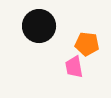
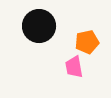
orange pentagon: moved 2 px up; rotated 20 degrees counterclockwise
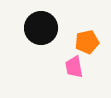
black circle: moved 2 px right, 2 px down
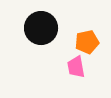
pink trapezoid: moved 2 px right
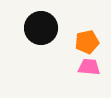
pink trapezoid: moved 13 px right; rotated 105 degrees clockwise
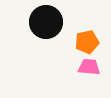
black circle: moved 5 px right, 6 px up
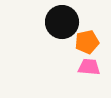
black circle: moved 16 px right
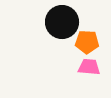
orange pentagon: rotated 15 degrees clockwise
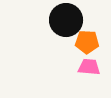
black circle: moved 4 px right, 2 px up
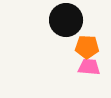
orange pentagon: moved 5 px down
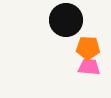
orange pentagon: moved 1 px right, 1 px down
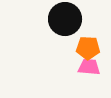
black circle: moved 1 px left, 1 px up
